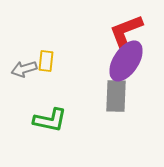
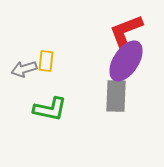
green L-shape: moved 11 px up
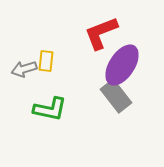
red L-shape: moved 25 px left, 2 px down
purple ellipse: moved 4 px left, 4 px down
gray rectangle: rotated 40 degrees counterclockwise
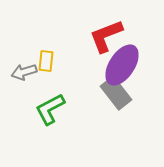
red L-shape: moved 5 px right, 3 px down
gray arrow: moved 3 px down
gray rectangle: moved 3 px up
green L-shape: rotated 140 degrees clockwise
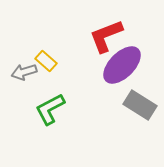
yellow rectangle: rotated 55 degrees counterclockwise
purple ellipse: rotated 12 degrees clockwise
gray rectangle: moved 24 px right, 12 px down; rotated 20 degrees counterclockwise
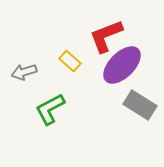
yellow rectangle: moved 24 px right
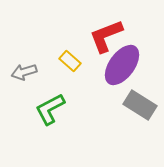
purple ellipse: rotated 9 degrees counterclockwise
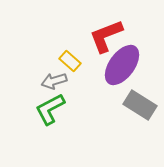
gray arrow: moved 30 px right, 9 px down
